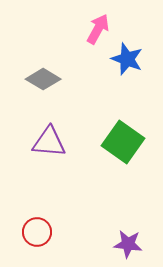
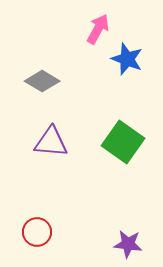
gray diamond: moved 1 px left, 2 px down
purple triangle: moved 2 px right
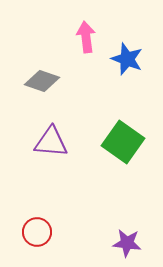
pink arrow: moved 12 px left, 8 px down; rotated 36 degrees counterclockwise
gray diamond: rotated 12 degrees counterclockwise
purple star: moved 1 px left, 1 px up
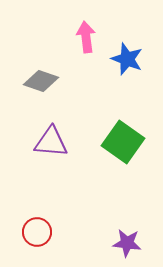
gray diamond: moved 1 px left
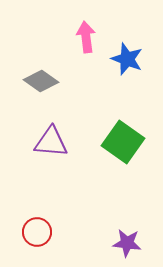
gray diamond: rotated 16 degrees clockwise
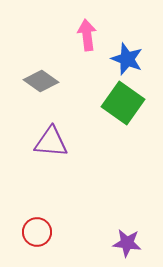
pink arrow: moved 1 px right, 2 px up
green square: moved 39 px up
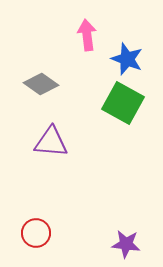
gray diamond: moved 3 px down
green square: rotated 6 degrees counterclockwise
red circle: moved 1 px left, 1 px down
purple star: moved 1 px left, 1 px down
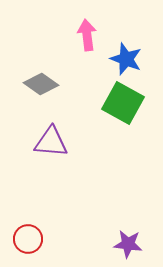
blue star: moved 1 px left
red circle: moved 8 px left, 6 px down
purple star: moved 2 px right
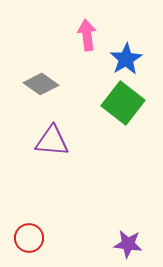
blue star: rotated 20 degrees clockwise
green square: rotated 9 degrees clockwise
purple triangle: moved 1 px right, 1 px up
red circle: moved 1 px right, 1 px up
